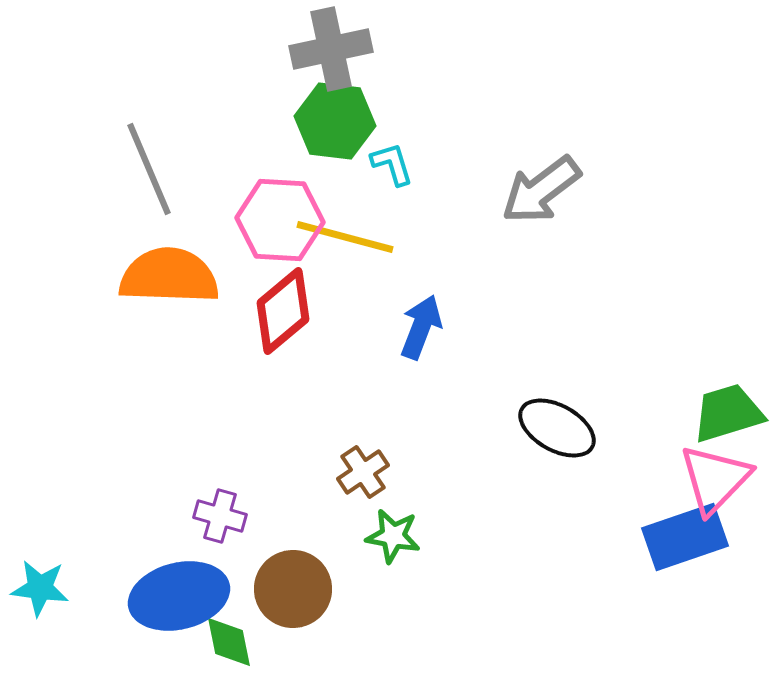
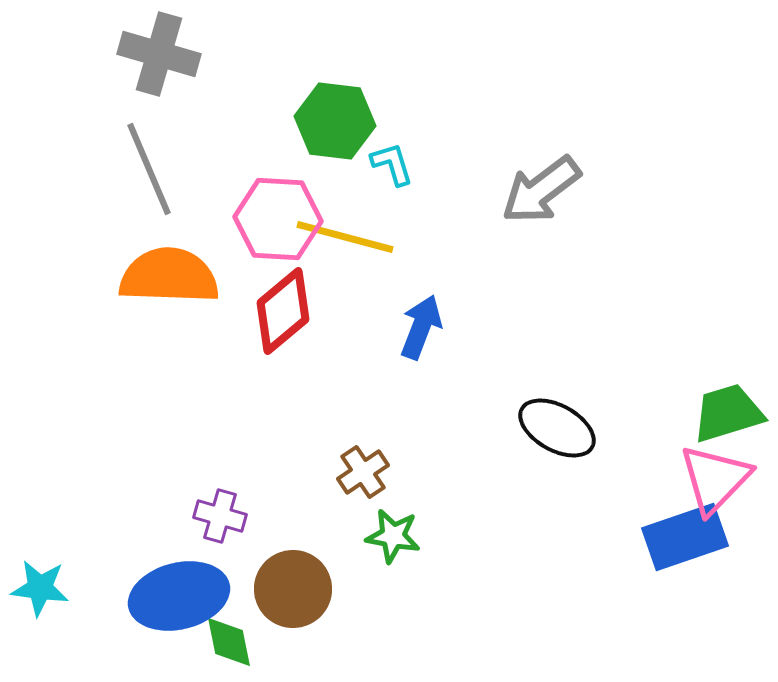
gray cross: moved 172 px left, 5 px down; rotated 28 degrees clockwise
pink hexagon: moved 2 px left, 1 px up
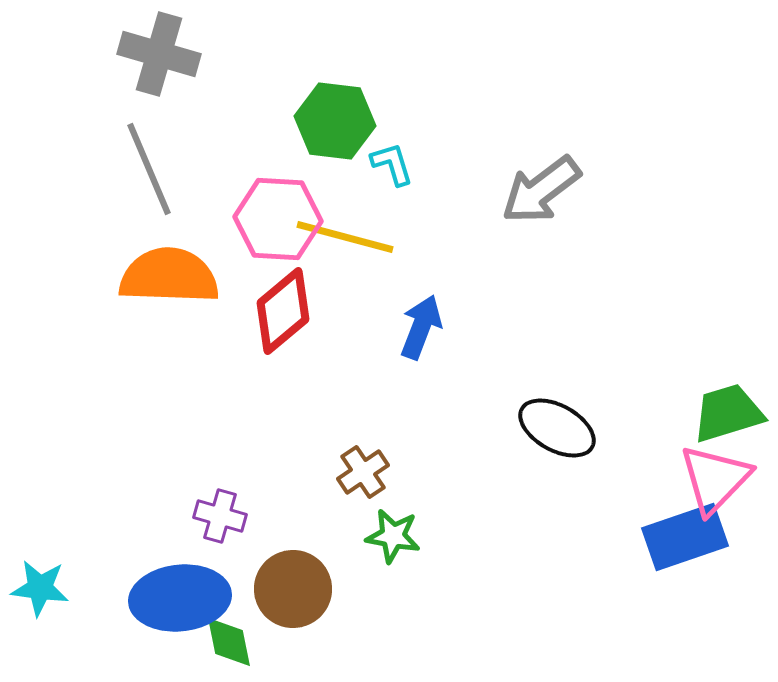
blue ellipse: moved 1 px right, 2 px down; rotated 8 degrees clockwise
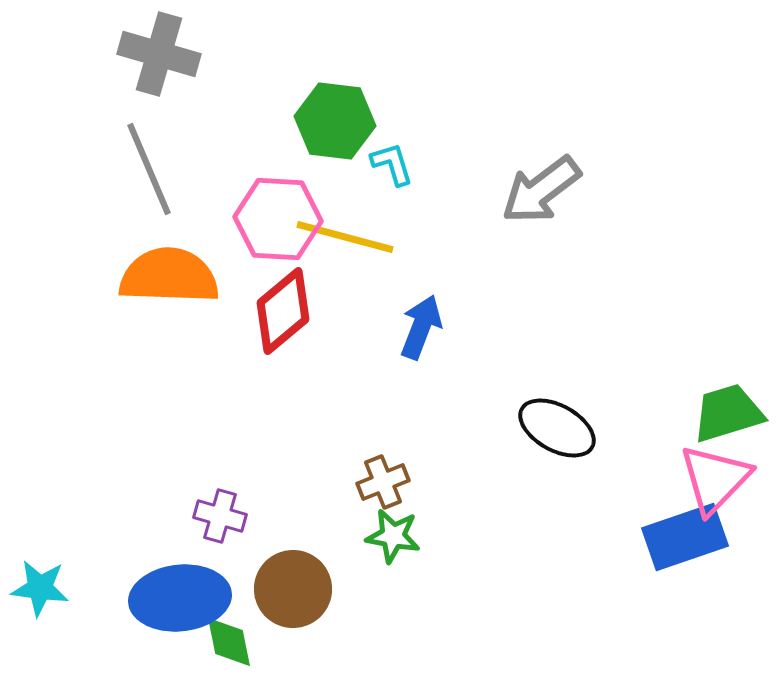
brown cross: moved 20 px right, 10 px down; rotated 12 degrees clockwise
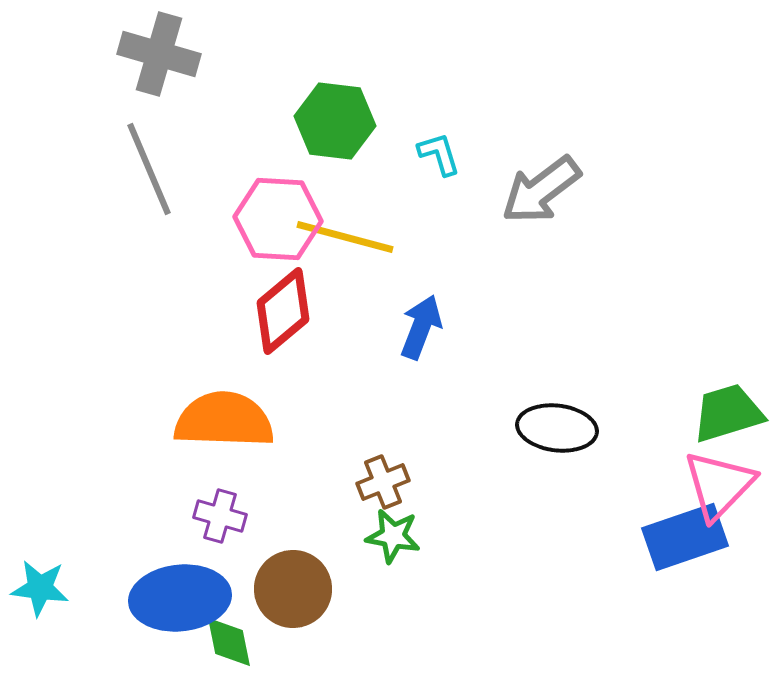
cyan L-shape: moved 47 px right, 10 px up
orange semicircle: moved 55 px right, 144 px down
black ellipse: rotated 22 degrees counterclockwise
pink triangle: moved 4 px right, 6 px down
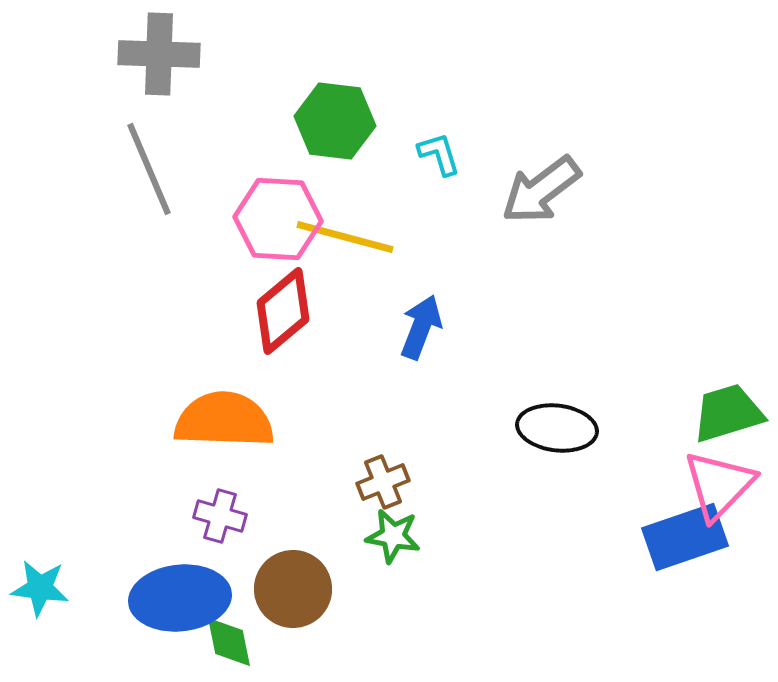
gray cross: rotated 14 degrees counterclockwise
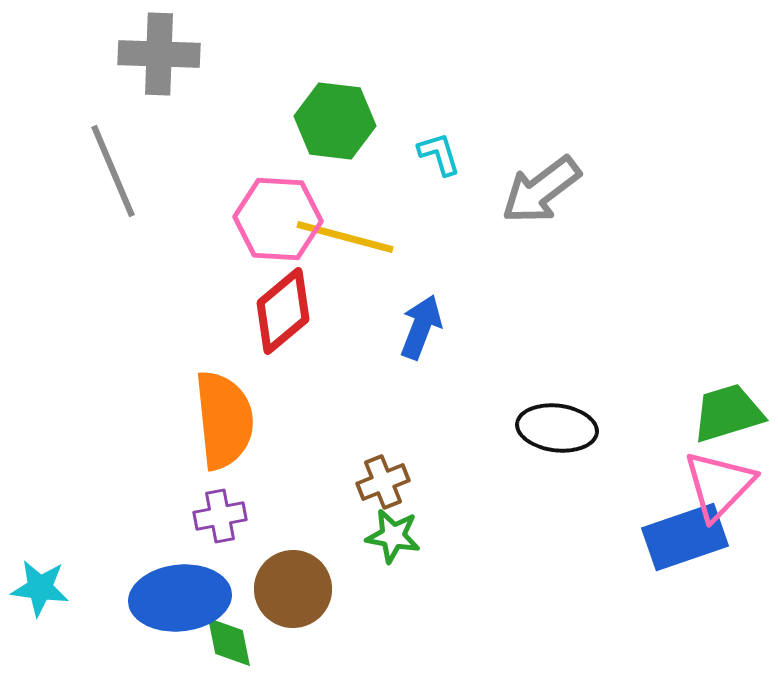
gray line: moved 36 px left, 2 px down
orange semicircle: rotated 82 degrees clockwise
purple cross: rotated 27 degrees counterclockwise
